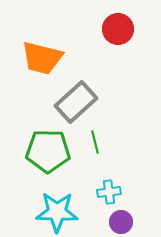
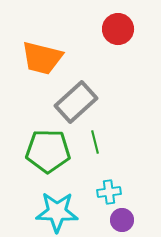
purple circle: moved 1 px right, 2 px up
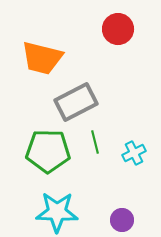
gray rectangle: rotated 15 degrees clockwise
cyan cross: moved 25 px right, 39 px up; rotated 20 degrees counterclockwise
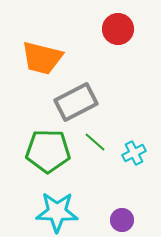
green line: rotated 35 degrees counterclockwise
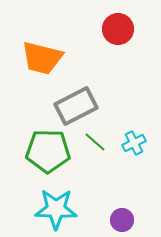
gray rectangle: moved 4 px down
cyan cross: moved 10 px up
cyan star: moved 1 px left, 3 px up
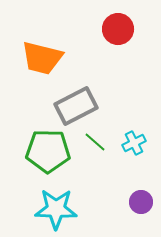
purple circle: moved 19 px right, 18 px up
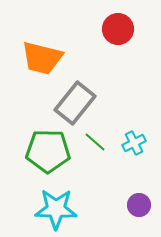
gray rectangle: moved 1 px left, 3 px up; rotated 24 degrees counterclockwise
purple circle: moved 2 px left, 3 px down
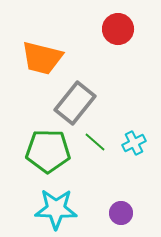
purple circle: moved 18 px left, 8 px down
